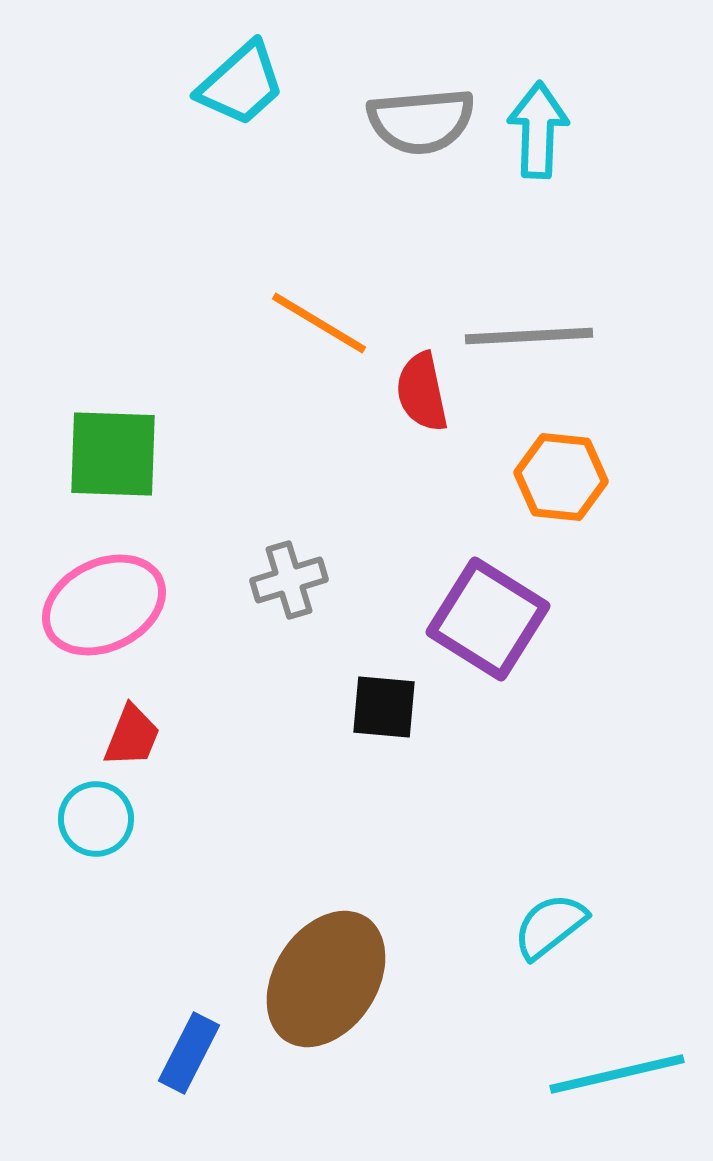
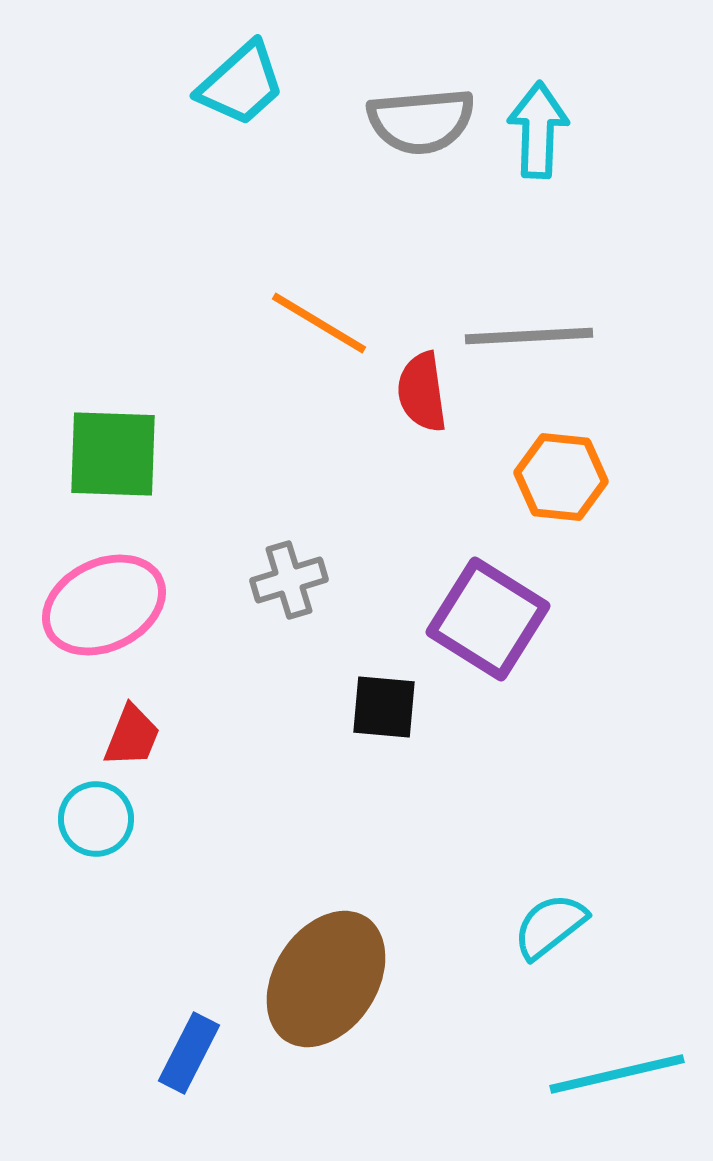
red semicircle: rotated 4 degrees clockwise
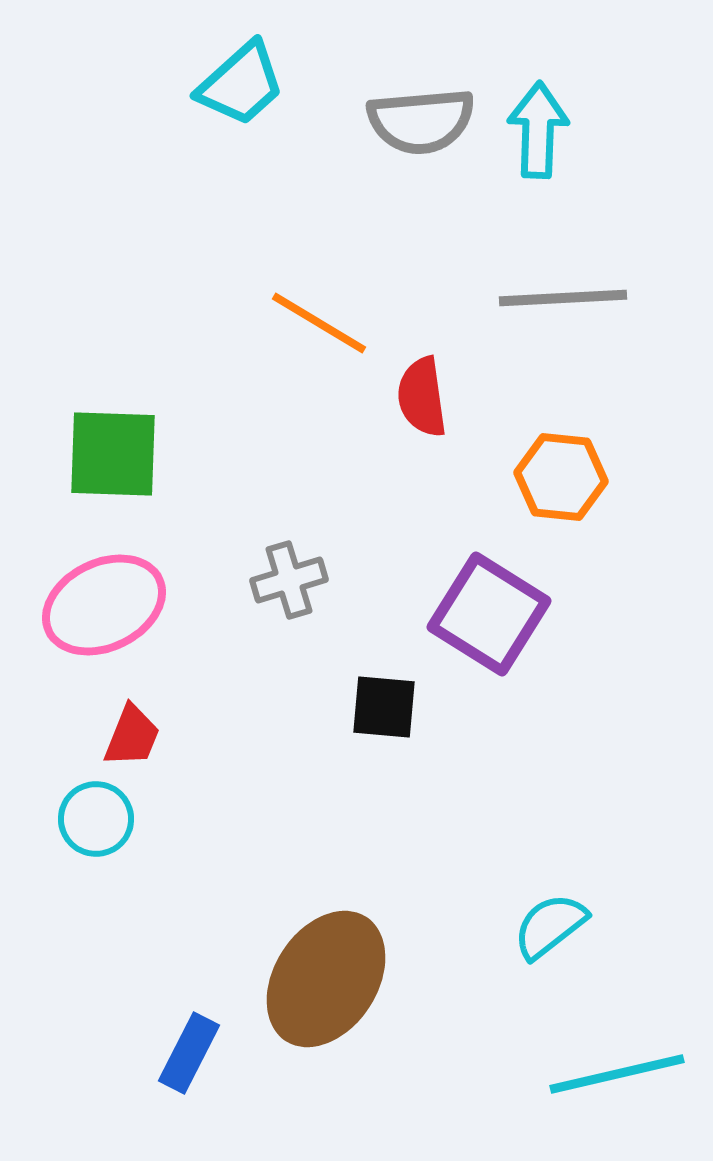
gray line: moved 34 px right, 38 px up
red semicircle: moved 5 px down
purple square: moved 1 px right, 5 px up
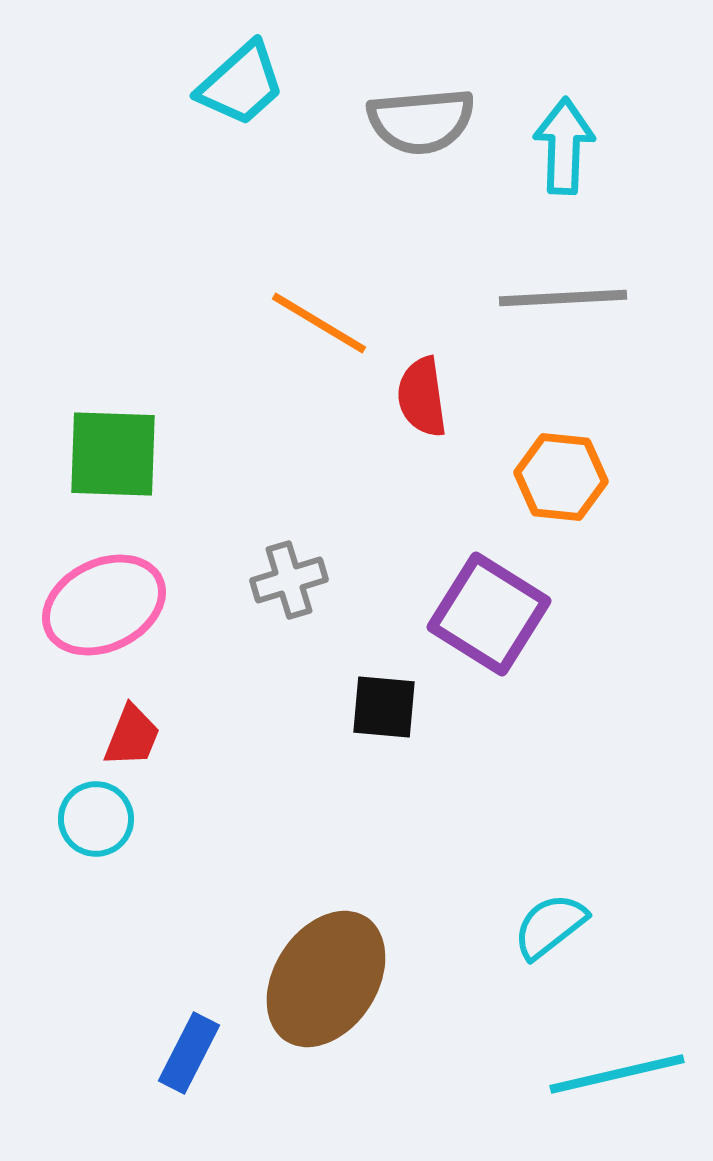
cyan arrow: moved 26 px right, 16 px down
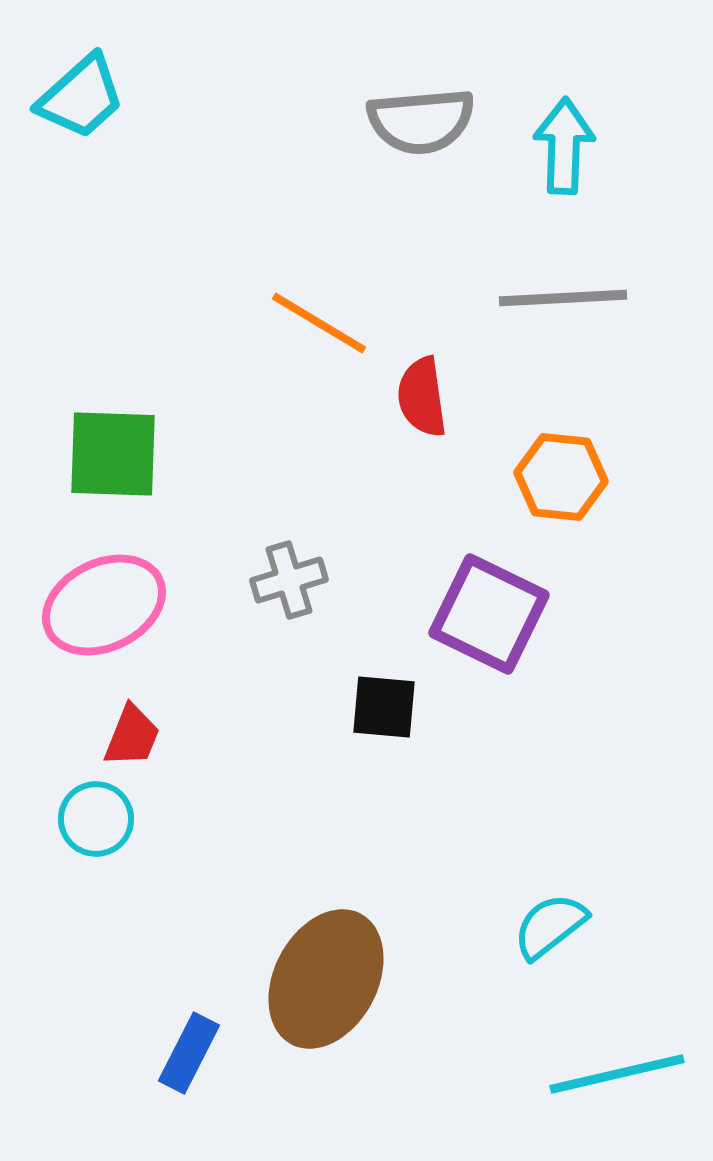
cyan trapezoid: moved 160 px left, 13 px down
purple square: rotated 6 degrees counterclockwise
brown ellipse: rotated 5 degrees counterclockwise
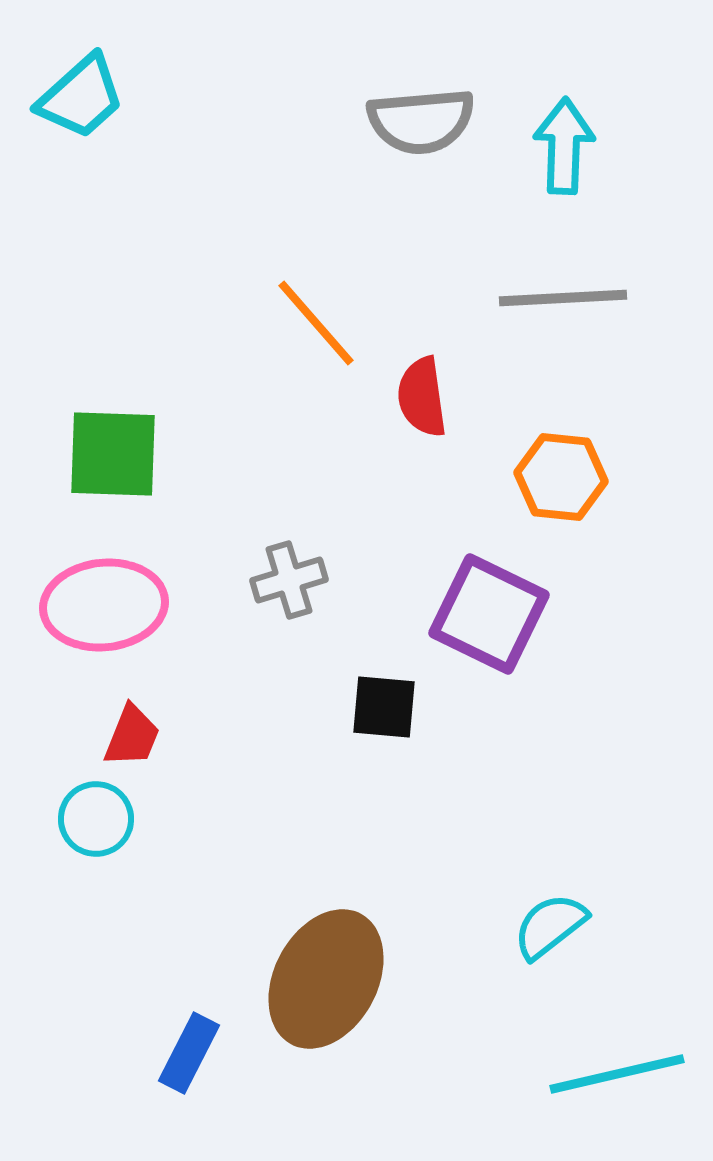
orange line: moved 3 px left; rotated 18 degrees clockwise
pink ellipse: rotated 20 degrees clockwise
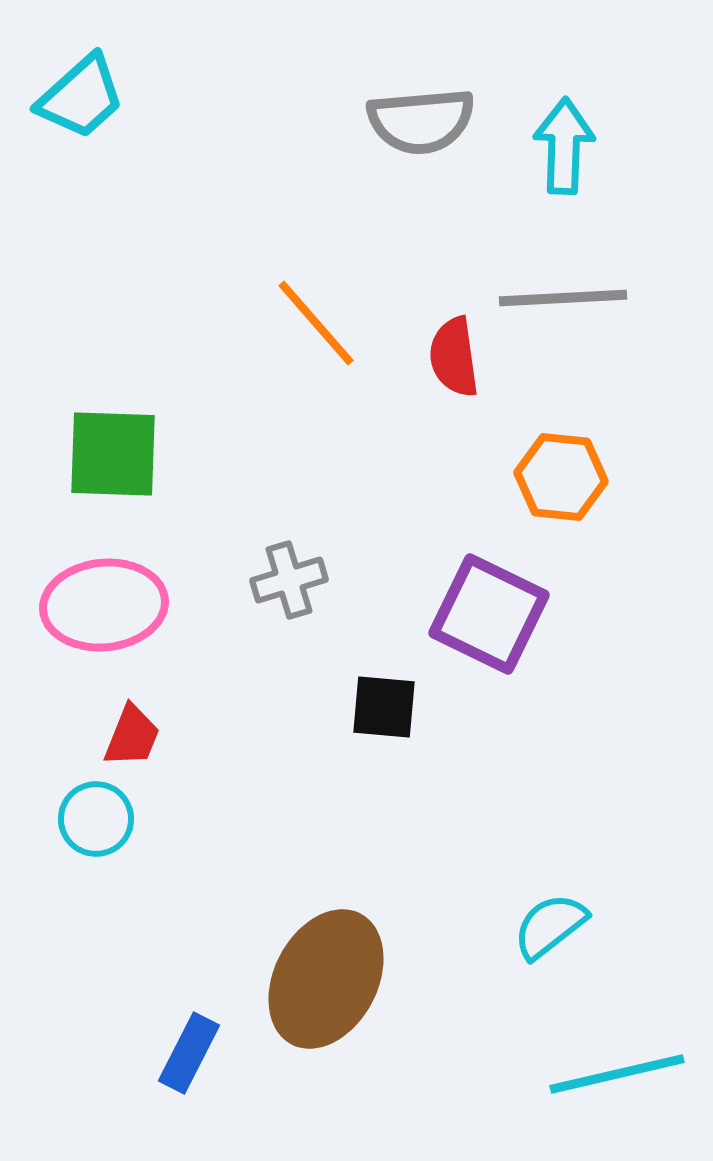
red semicircle: moved 32 px right, 40 px up
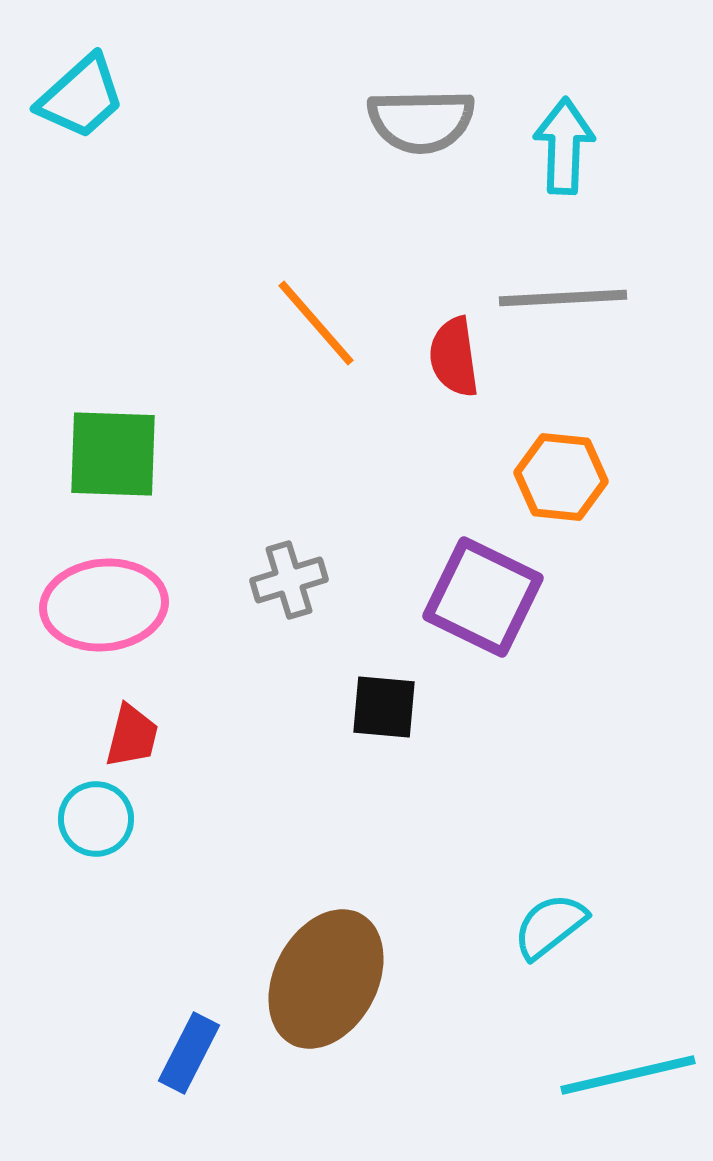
gray semicircle: rotated 4 degrees clockwise
purple square: moved 6 px left, 17 px up
red trapezoid: rotated 8 degrees counterclockwise
cyan line: moved 11 px right, 1 px down
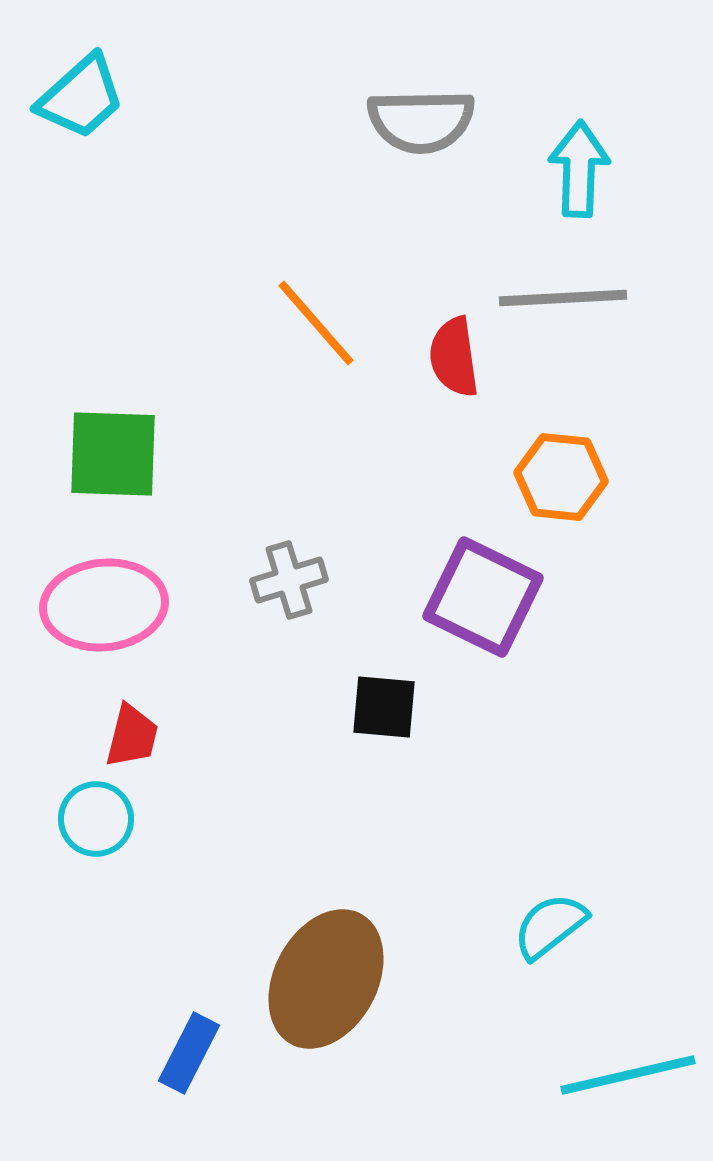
cyan arrow: moved 15 px right, 23 px down
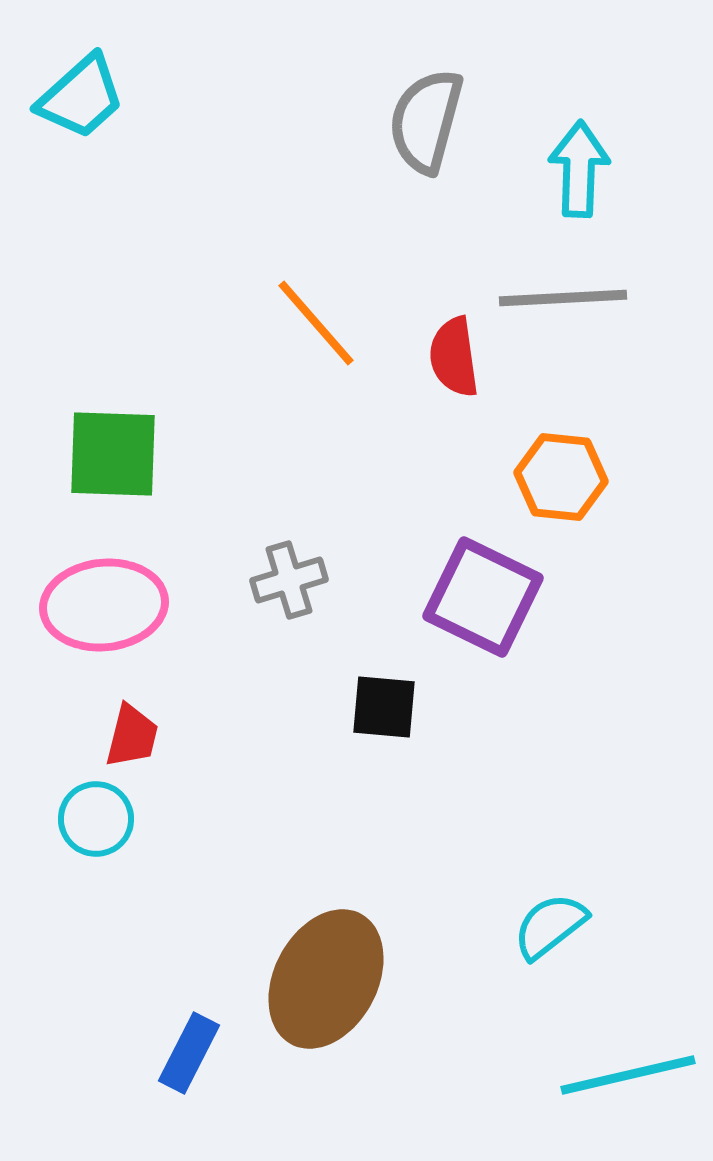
gray semicircle: moved 5 px right; rotated 106 degrees clockwise
